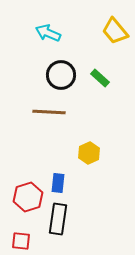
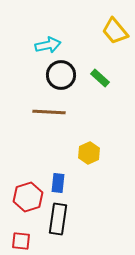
cyan arrow: moved 12 px down; rotated 145 degrees clockwise
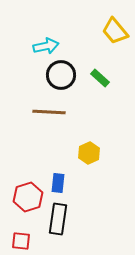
cyan arrow: moved 2 px left, 1 px down
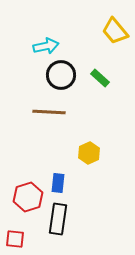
red square: moved 6 px left, 2 px up
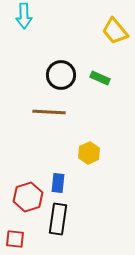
cyan arrow: moved 22 px left, 30 px up; rotated 100 degrees clockwise
green rectangle: rotated 18 degrees counterclockwise
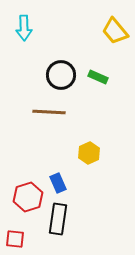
cyan arrow: moved 12 px down
green rectangle: moved 2 px left, 1 px up
blue rectangle: rotated 30 degrees counterclockwise
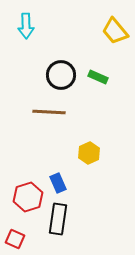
cyan arrow: moved 2 px right, 2 px up
red square: rotated 18 degrees clockwise
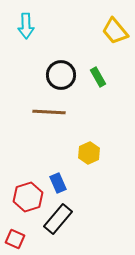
green rectangle: rotated 36 degrees clockwise
black rectangle: rotated 32 degrees clockwise
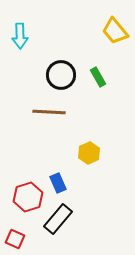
cyan arrow: moved 6 px left, 10 px down
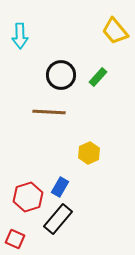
green rectangle: rotated 72 degrees clockwise
blue rectangle: moved 2 px right, 4 px down; rotated 54 degrees clockwise
